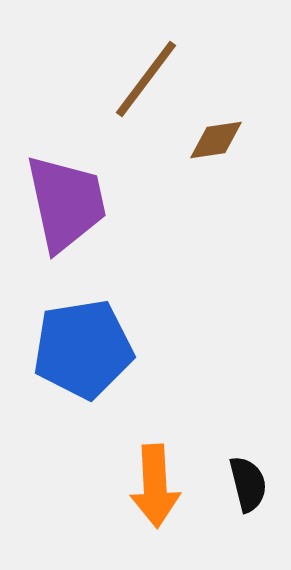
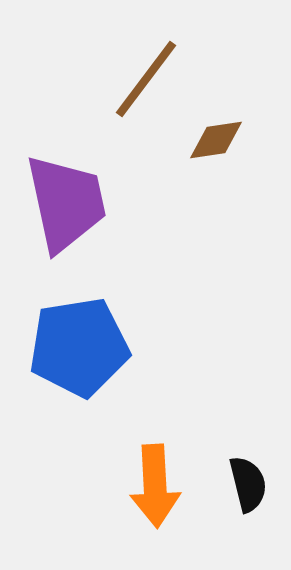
blue pentagon: moved 4 px left, 2 px up
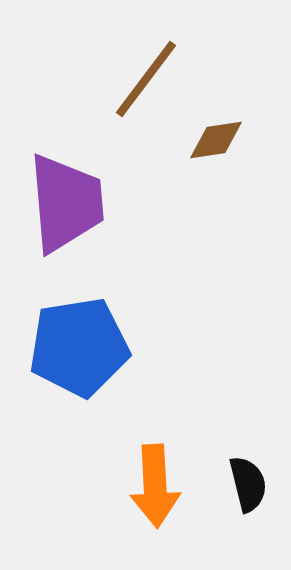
purple trapezoid: rotated 7 degrees clockwise
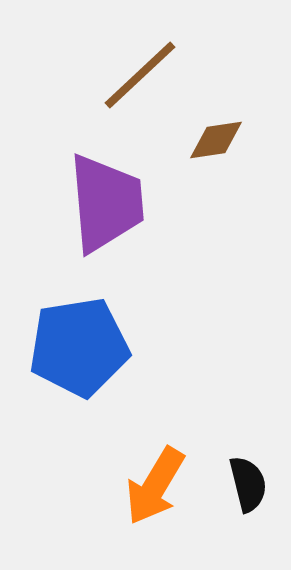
brown line: moved 6 px left, 4 px up; rotated 10 degrees clockwise
purple trapezoid: moved 40 px right
orange arrow: rotated 34 degrees clockwise
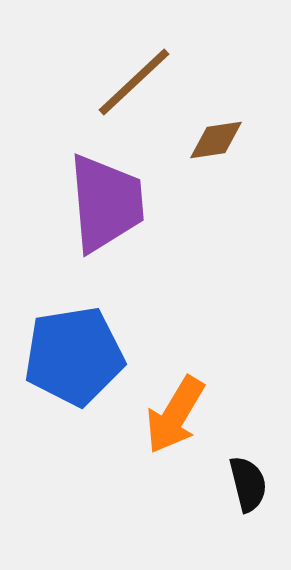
brown line: moved 6 px left, 7 px down
blue pentagon: moved 5 px left, 9 px down
orange arrow: moved 20 px right, 71 px up
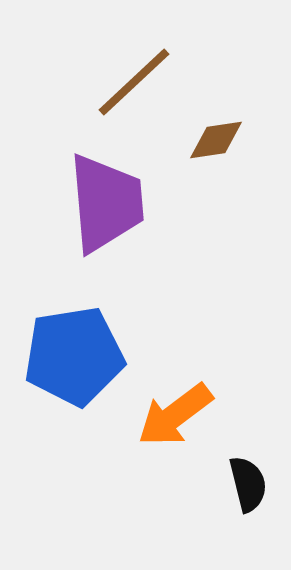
orange arrow: rotated 22 degrees clockwise
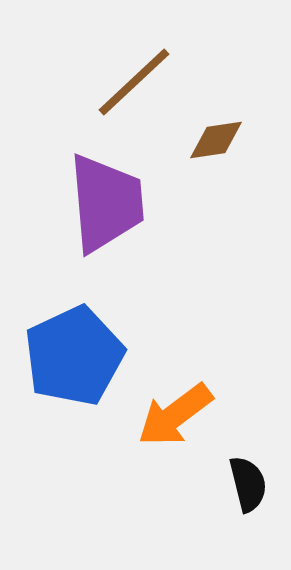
blue pentagon: rotated 16 degrees counterclockwise
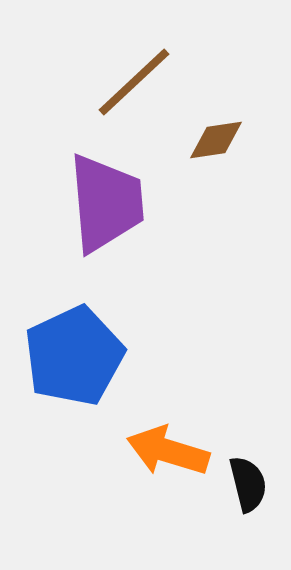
orange arrow: moved 7 px left, 36 px down; rotated 54 degrees clockwise
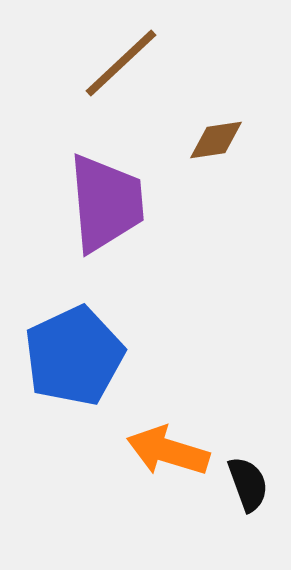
brown line: moved 13 px left, 19 px up
black semicircle: rotated 6 degrees counterclockwise
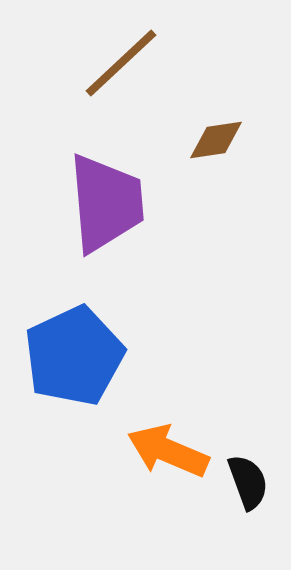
orange arrow: rotated 6 degrees clockwise
black semicircle: moved 2 px up
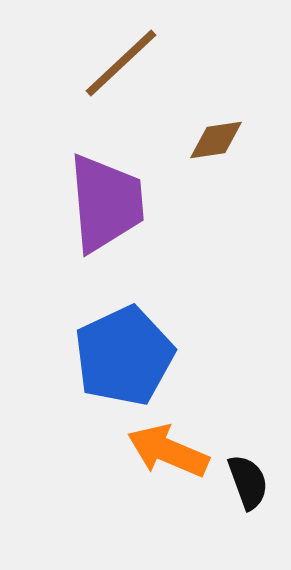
blue pentagon: moved 50 px right
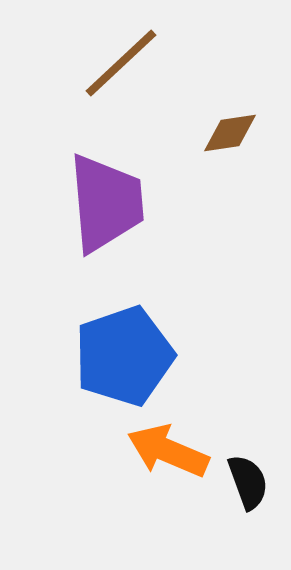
brown diamond: moved 14 px right, 7 px up
blue pentagon: rotated 6 degrees clockwise
